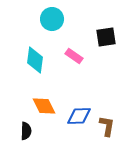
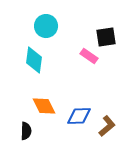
cyan circle: moved 6 px left, 7 px down
pink rectangle: moved 15 px right
cyan diamond: moved 1 px left
brown L-shape: rotated 40 degrees clockwise
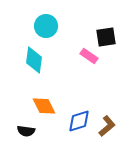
blue diamond: moved 5 px down; rotated 15 degrees counterclockwise
black semicircle: rotated 96 degrees clockwise
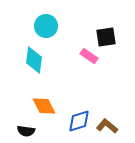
brown L-shape: rotated 100 degrees counterclockwise
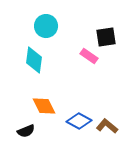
blue diamond: rotated 45 degrees clockwise
black semicircle: rotated 30 degrees counterclockwise
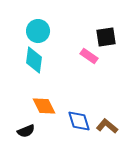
cyan circle: moved 8 px left, 5 px down
blue diamond: rotated 45 degrees clockwise
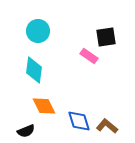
cyan diamond: moved 10 px down
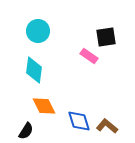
black semicircle: rotated 36 degrees counterclockwise
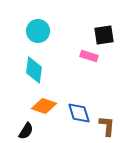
black square: moved 2 px left, 2 px up
pink rectangle: rotated 18 degrees counterclockwise
orange diamond: rotated 45 degrees counterclockwise
blue diamond: moved 8 px up
brown L-shape: rotated 55 degrees clockwise
